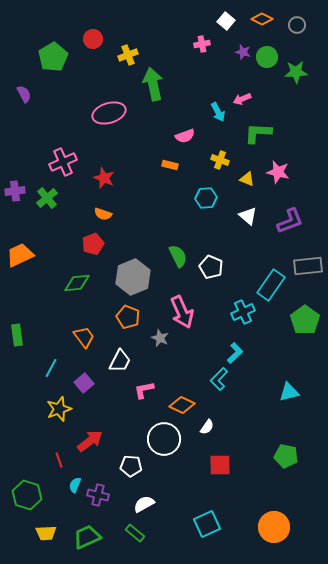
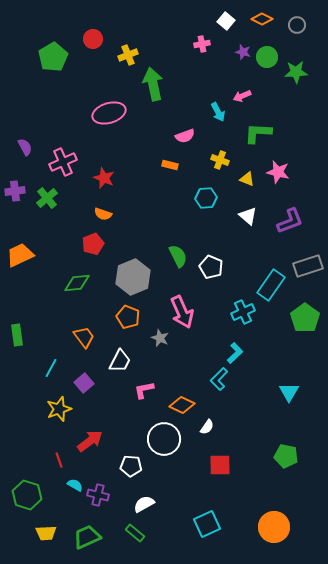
purple semicircle at (24, 94): moved 1 px right, 53 px down
pink arrow at (242, 99): moved 3 px up
gray rectangle at (308, 266): rotated 12 degrees counterclockwise
green pentagon at (305, 320): moved 2 px up
cyan triangle at (289, 392): rotated 45 degrees counterclockwise
cyan semicircle at (75, 485): rotated 98 degrees clockwise
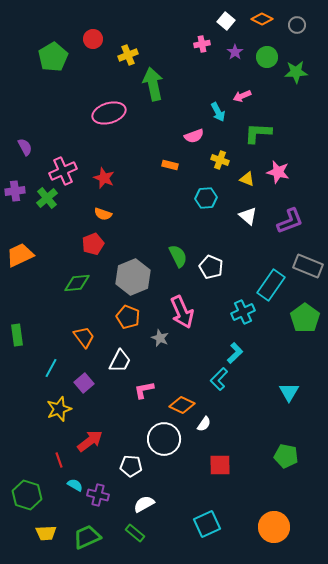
purple star at (243, 52): moved 8 px left; rotated 21 degrees clockwise
pink semicircle at (185, 136): moved 9 px right
pink cross at (63, 162): moved 9 px down
gray rectangle at (308, 266): rotated 40 degrees clockwise
white semicircle at (207, 427): moved 3 px left, 3 px up
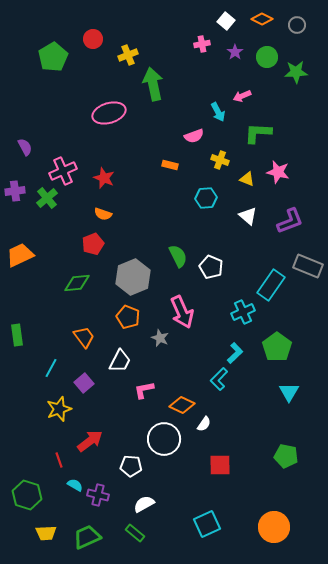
green pentagon at (305, 318): moved 28 px left, 29 px down
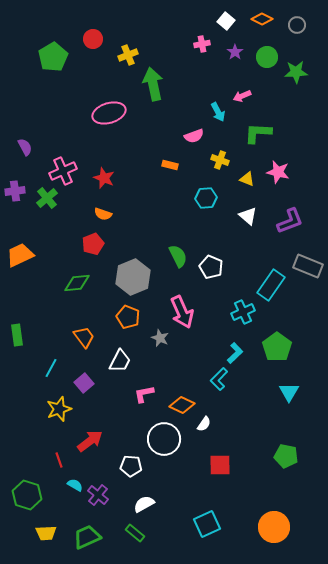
pink L-shape at (144, 390): moved 4 px down
purple cross at (98, 495): rotated 25 degrees clockwise
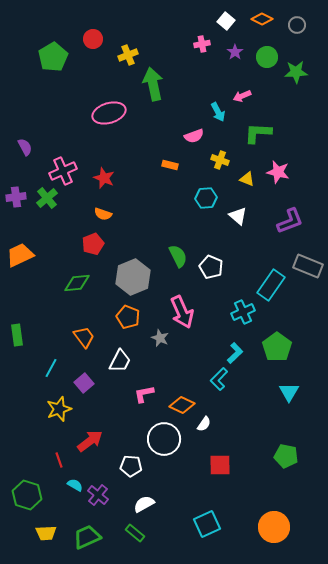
purple cross at (15, 191): moved 1 px right, 6 px down
white triangle at (248, 216): moved 10 px left
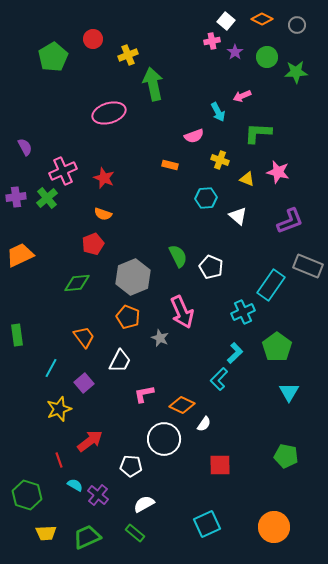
pink cross at (202, 44): moved 10 px right, 3 px up
